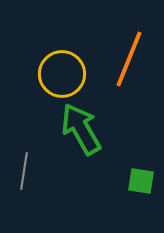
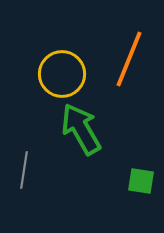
gray line: moved 1 px up
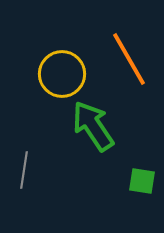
orange line: rotated 52 degrees counterclockwise
green arrow: moved 12 px right, 3 px up; rotated 4 degrees counterclockwise
green square: moved 1 px right
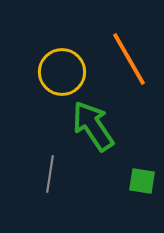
yellow circle: moved 2 px up
gray line: moved 26 px right, 4 px down
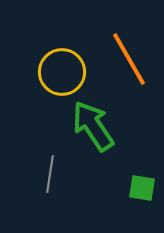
green square: moved 7 px down
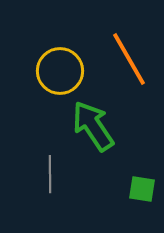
yellow circle: moved 2 px left, 1 px up
gray line: rotated 9 degrees counterclockwise
green square: moved 1 px down
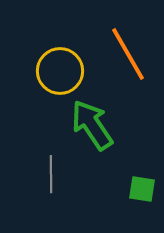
orange line: moved 1 px left, 5 px up
green arrow: moved 1 px left, 1 px up
gray line: moved 1 px right
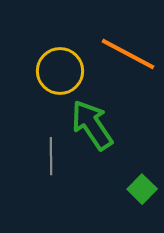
orange line: rotated 32 degrees counterclockwise
gray line: moved 18 px up
green square: rotated 36 degrees clockwise
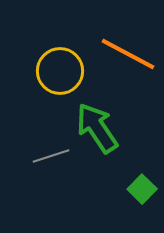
green arrow: moved 5 px right, 3 px down
gray line: rotated 72 degrees clockwise
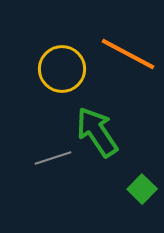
yellow circle: moved 2 px right, 2 px up
green arrow: moved 4 px down
gray line: moved 2 px right, 2 px down
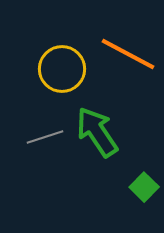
gray line: moved 8 px left, 21 px up
green square: moved 2 px right, 2 px up
